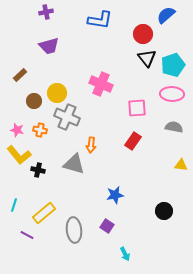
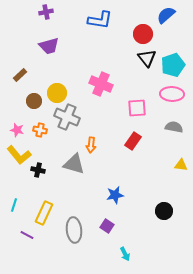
yellow rectangle: rotated 25 degrees counterclockwise
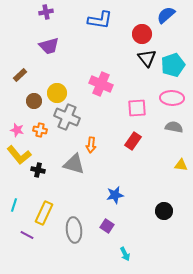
red circle: moved 1 px left
pink ellipse: moved 4 px down
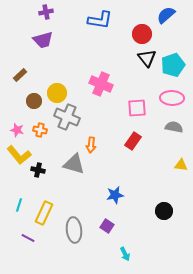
purple trapezoid: moved 6 px left, 6 px up
cyan line: moved 5 px right
purple line: moved 1 px right, 3 px down
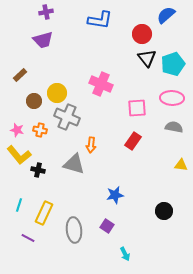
cyan pentagon: moved 1 px up
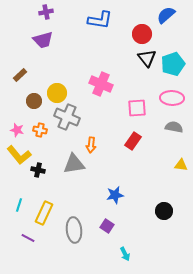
gray triangle: rotated 25 degrees counterclockwise
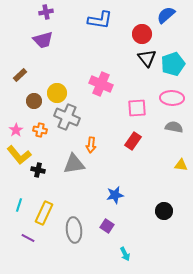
pink star: moved 1 px left; rotated 24 degrees clockwise
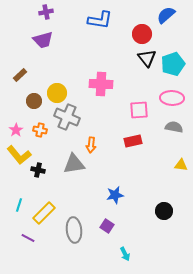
pink cross: rotated 20 degrees counterclockwise
pink square: moved 2 px right, 2 px down
red rectangle: rotated 42 degrees clockwise
yellow rectangle: rotated 20 degrees clockwise
